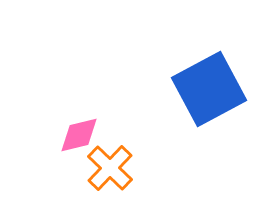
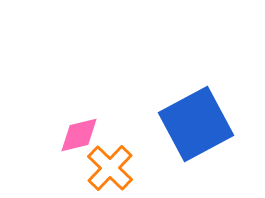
blue square: moved 13 px left, 35 px down
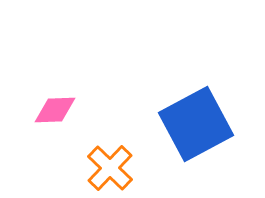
pink diamond: moved 24 px left, 25 px up; rotated 12 degrees clockwise
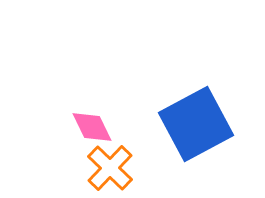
pink diamond: moved 37 px right, 17 px down; rotated 66 degrees clockwise
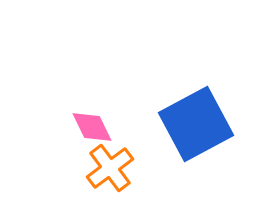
orange cross: rotated 9 degrees clockwise
